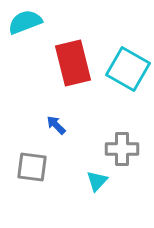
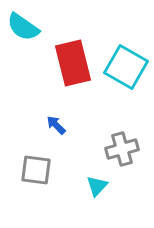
cyan semicircle: moved 2 px left, 5 px down; rotated 124 degrees counterclockwise
cyan square: moved 2 px left, 2 px up
gray cross: rotated 16 degrees counterclockwise
gray square: moved 4 px right, 3 px down
cyan triangle: moved 5 px down
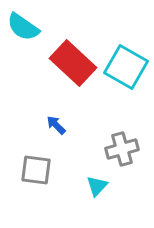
red rectangle: rotated 33 degrees counterclockwise
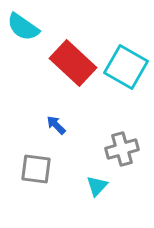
gray square: moved 1 px up
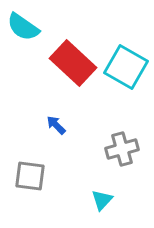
gray square: moved 6 px left, 7 px down
cyan triangle: moved 5 px right, 14 px down
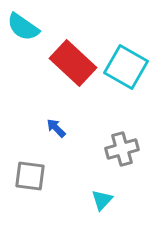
blue arrow: moved 3 px down
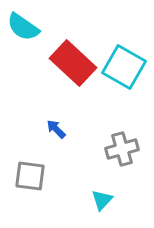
cyan square: moved 2 px left
blue arrow: moved 1 px down
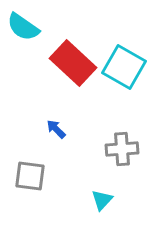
gray cross: rotated 12 degrees clockwise
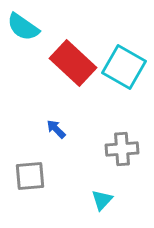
gray square: rotated 12 degrees counterclockwise
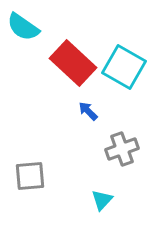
blue arrow: moved 32 px right, 18 px up
gray cross: rotated 16 degrees counterclockwise
